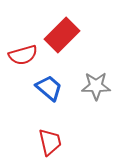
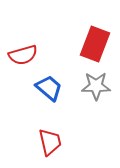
red rectangle: moved 33 px right, 9 px down; rotated 24 degrees counterclockwise
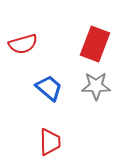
red semicircle: moved 11 px up
red trapezoid: rotated 12 degrees clockwise
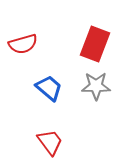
red trapezoid: rotated 36 degrees counterclockwise
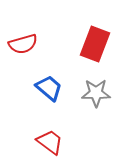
gray star: moved 7 px down
red trapezoid: rotated 16 degrees counterclockwise
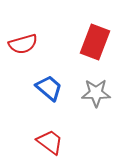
red rectangle: moved 2 px up
